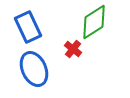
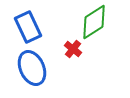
blue ellipse: moved 2 px left, 1 px up
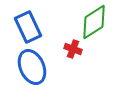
red cross: rotated 18 degrees counterclockwise
blue ellipse: moved 1 px up
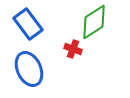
blue rectangle: moved 3 px up; rotated 12 degrees counterclockwise
blue ellipse: moved 3 px left, 2 px down
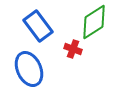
blue rectangle: moved 10 px right, 2 px down
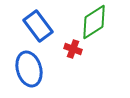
blue ellipse: rotated 8 degrees clockwise
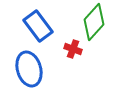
green diamond: rotated 15 degrees counterclockwise
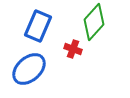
blue rectangle: rotated 60 degrees clockwise
blue ellipse: rotated 64 degrees clockwise
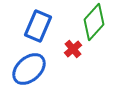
red cross: rotated 30 degrees clockwise
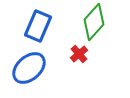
red cross: moved 6 px right, 5 px down
blue ellipse: moved 1 px up
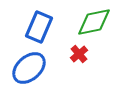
green diamond: rotated 36 degrees clockwise
blue rectangle: moved 1 px right, 1 px down
